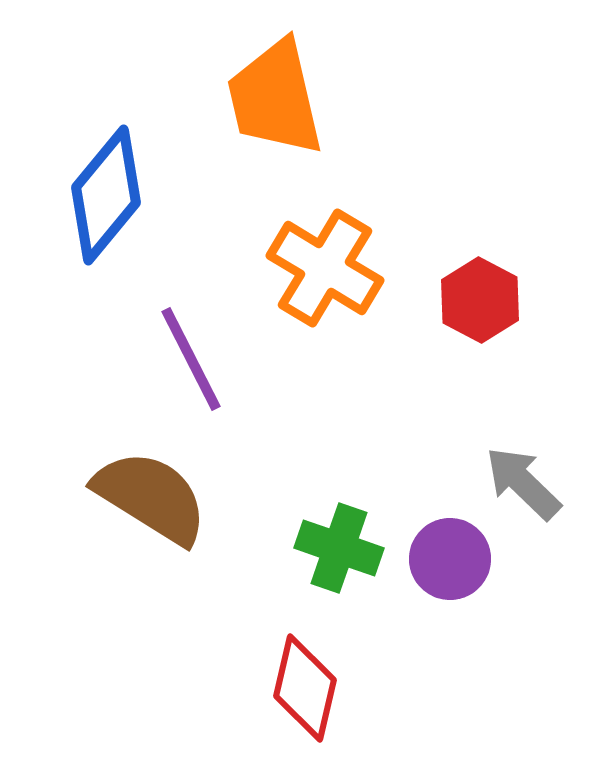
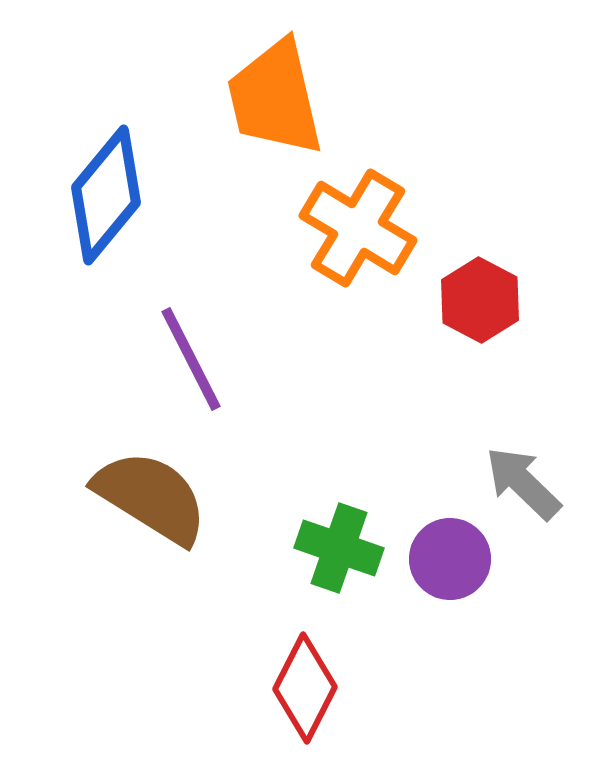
orange cross: moved 33 px right, 40 px up
red diamond: rotated 14 degrees clockwise
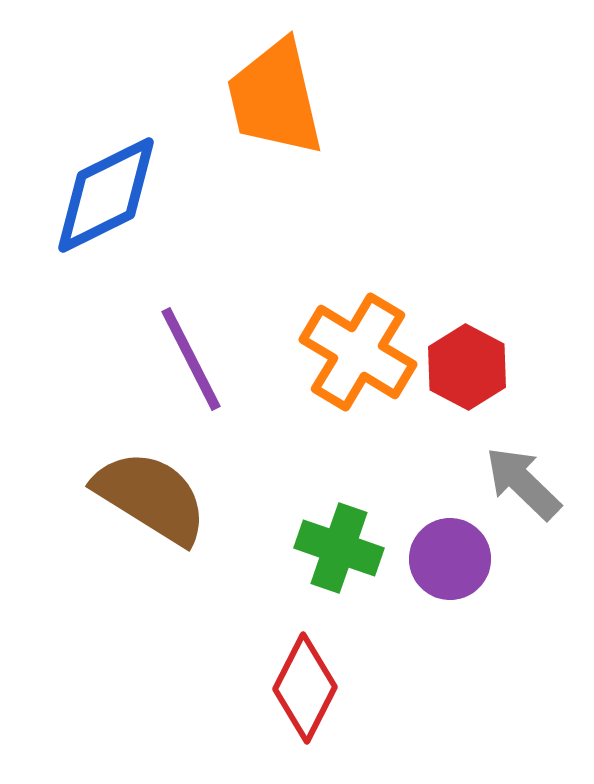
blue diamond: rotated 24 degrees clockwise
orange cross: moved 124 px down
red hexagon: moved 13 px left, 67 px down
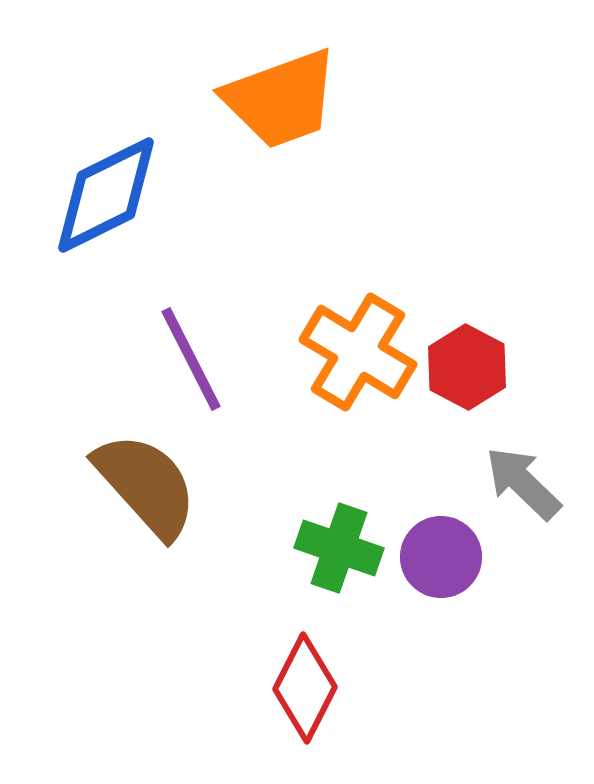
orange trapezoid: moved 6 px right, 1 px down; rotated 97 degrees counterclockwise
brown semicircle: moved 5 px left, 12 px up; rotated 16 degrees clockwise
purple circle: moved 9 px left, 2 px up
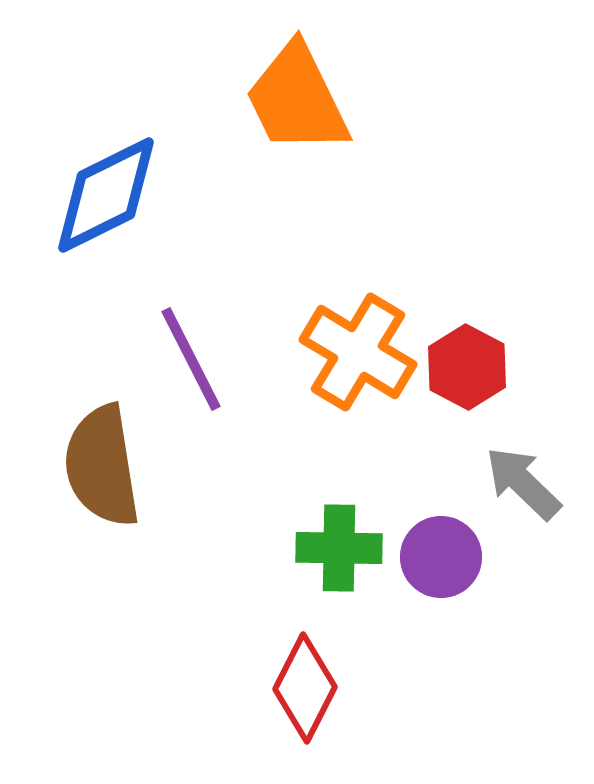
orange trapezoid: moved 16 px right; rotated 84 degrees clockwise
brown semicircle: moved 44 px left, 19 px up; rotated 147 degrees counterclockwise
green cross: rotated 18 degrees counterclockwise
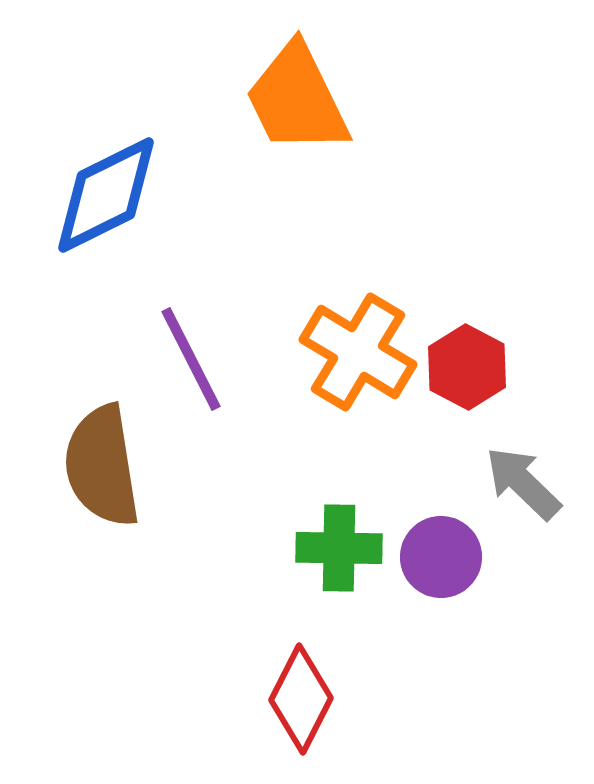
red diamond: moved 4 px left, 11 px down
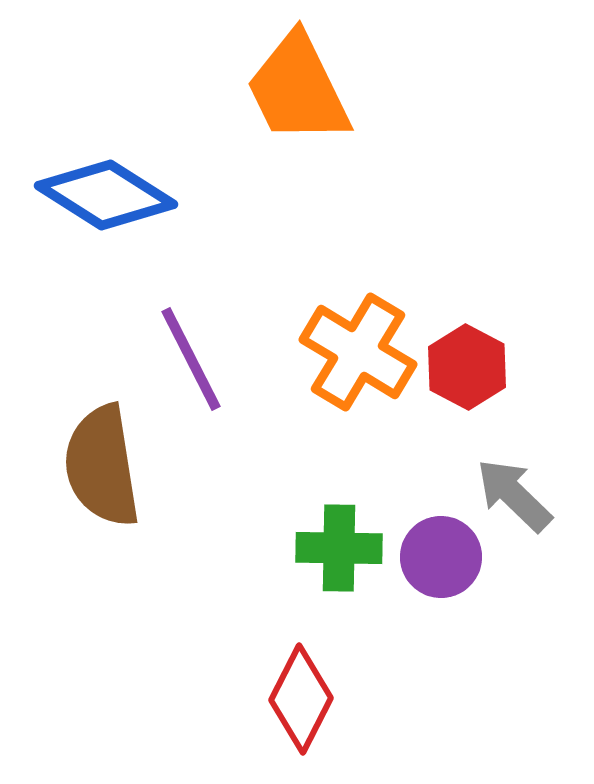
orange trapezoid: moved 1 px right, 10 px up
blue diamond: rotated 59 degrees clockwise
gray arrow: moved 9 px left, 12 px down
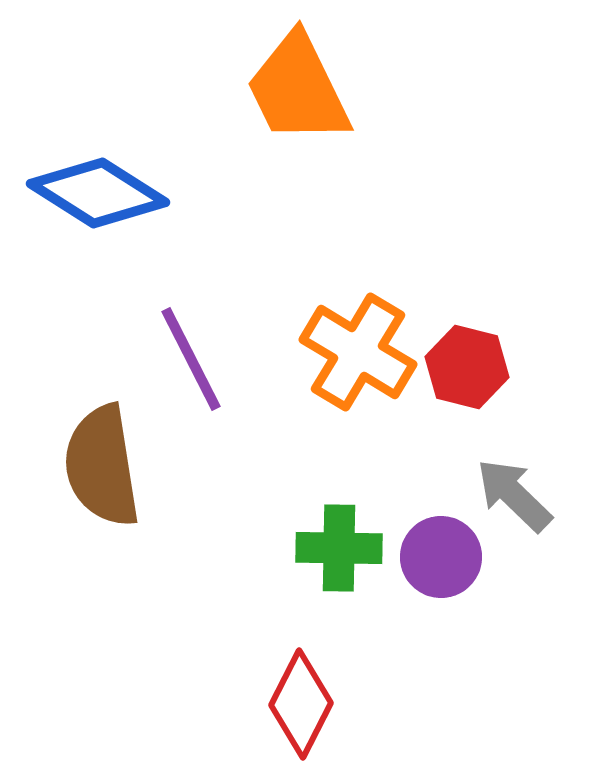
blue diamond: moved 8 px left, 2 px up
red hexagon: rotated 14 degrees counterclockwise
red diamond: moved 5 px down
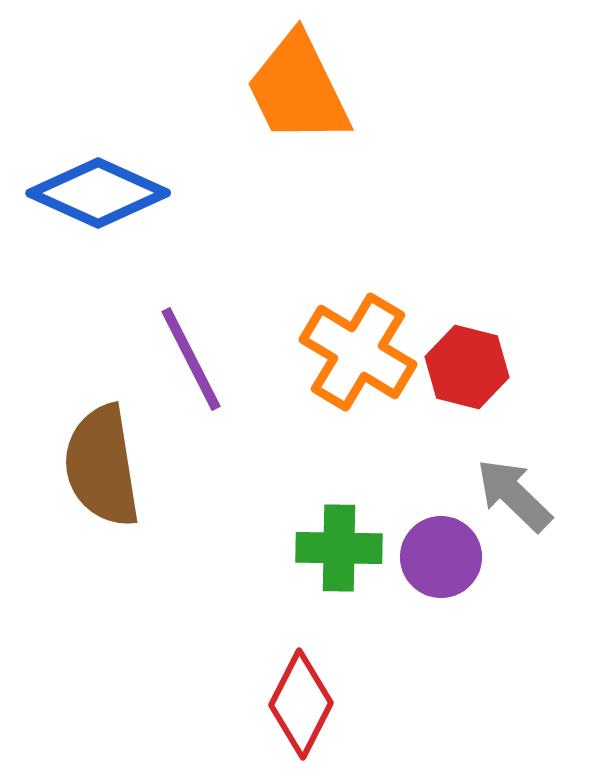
blue diamond: rotated 8 degrees counterclockwise
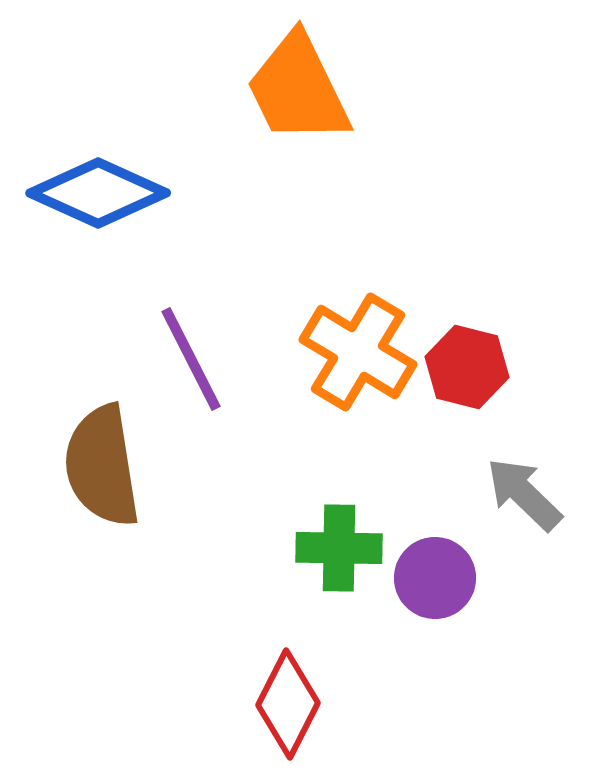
gray arrow: moved 10 px right, 1 px up
purple circle: moved 6 px left, 21 px down
red diamond: moved 13 px left
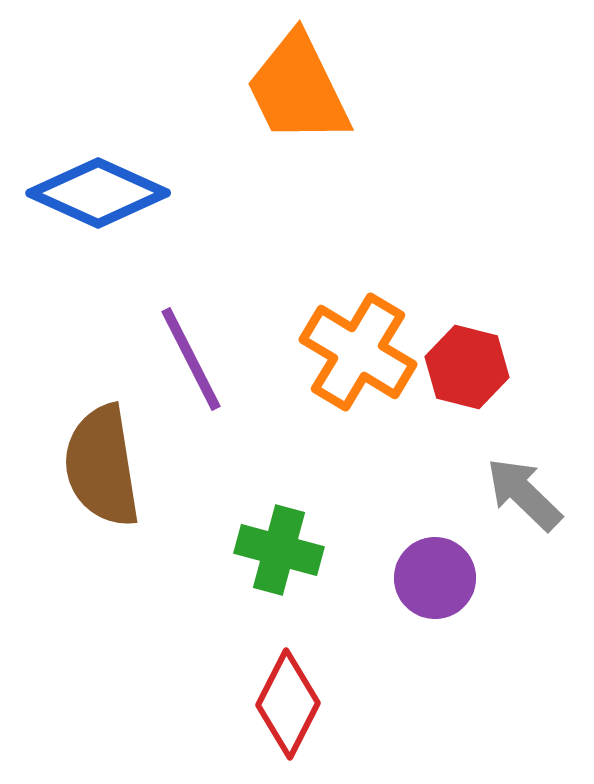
green cross: moved 60 px left, 2 px down; rotated 14 degrees clockwise
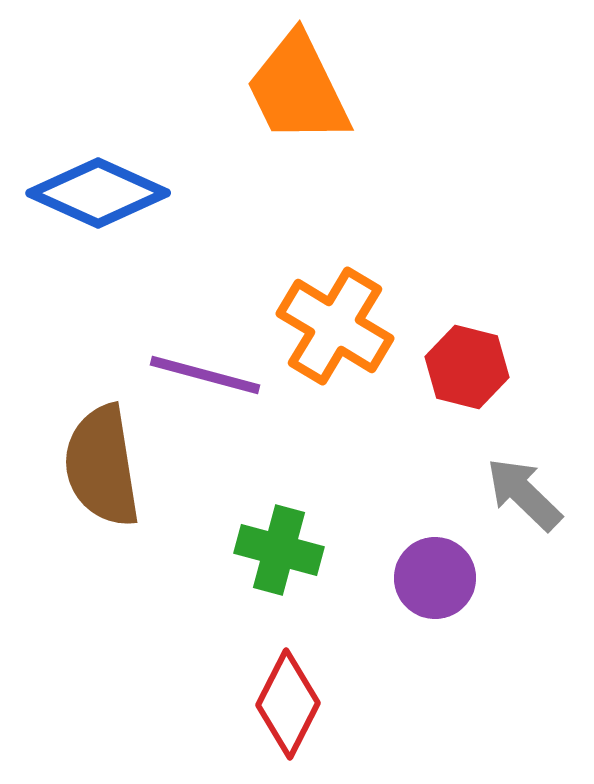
orange cross: moved 23 px left, 26 px up
purple line: moved 14 px right, 16 px down; rotated 48 degrees counterclockwise
